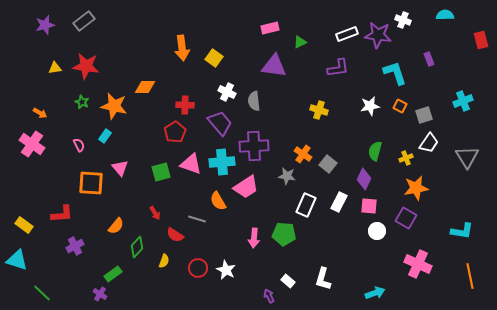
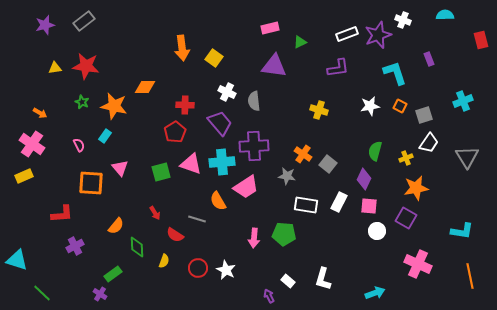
purple star at (378, 35): rotated 28 degrees counterclockwise
white rectangle at (306, 205): rotated 75 degrees clockwise
yellow rectangle at (24, 225): moved 49 px up; rotated 60 degrees counterclockwise
green diamond at (137, 247): rotated 45 degrees counterclockwise
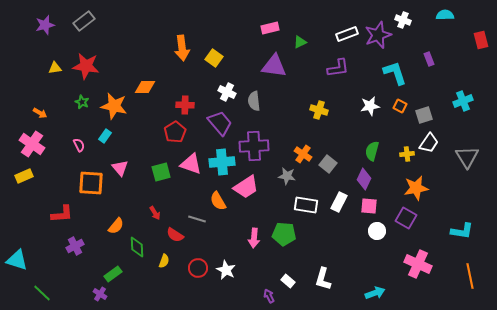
green semicircle at (375, 151): moved 3 px left
yellow cross at (406, 158): moved 1 px right, 4 px up; rotated 16 degrees clockwise
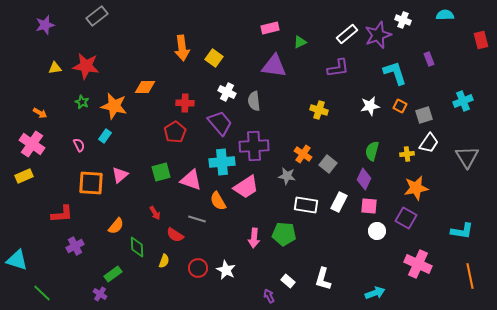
gray rectangle at (84, 21): moved 13 px right, 5 px up
white rectangle at (347, 34): rotated 20 degrees counterclockwise
red cross at (185, 105): moved 2 px up
pink triangle at (191, 164): moved 16 px down
pink triangle at (120, 168): moved 7 px down; rotated 30 degrees clockwise
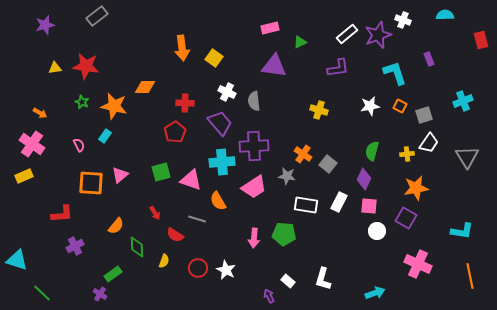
pink trapezoid at (246, 187): moved 8 px right
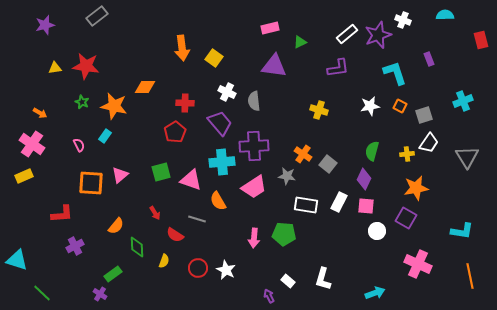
pink square at (369, 206): moved 3 px left
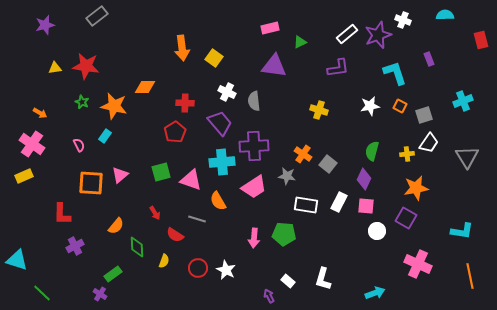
red L-shape at (62, 214): rotated 95 degrees clockwise
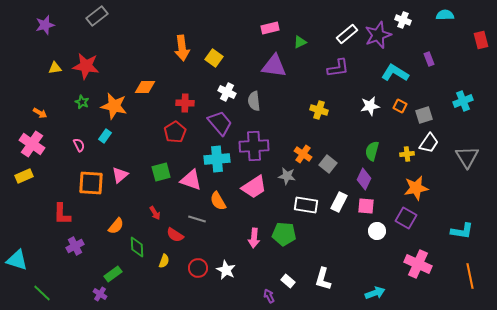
cyan L-shape at (395, 73): rotated 40 degrees counterclockwise
cyan cross at (222, 162): moved 5 px left, 3 px up
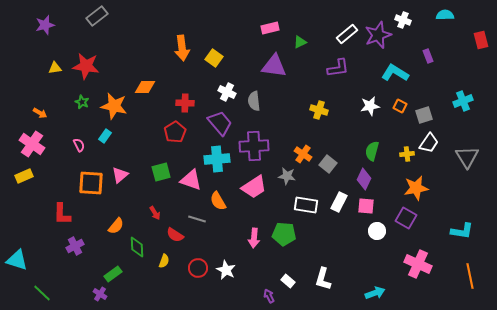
purple rectangle at (429, 59): moved 1 px left, 3 px up
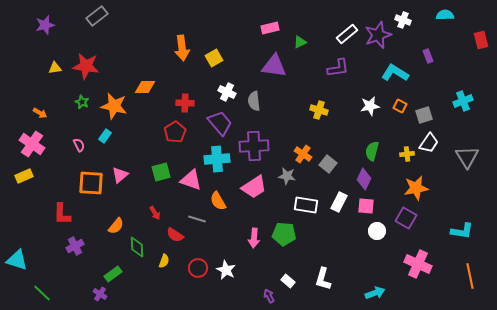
yellow square at (214, 58): rotated 24 degrees clockwise
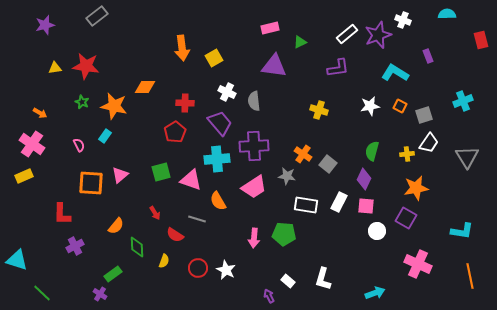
cyan semicircle at (445, 15): moved 2 px right, 1 px up
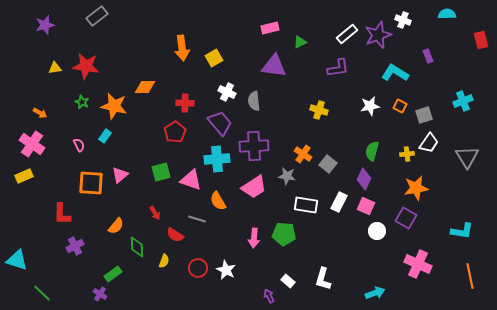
pink square at (366, 206): rotated 18 degrees clockwise
